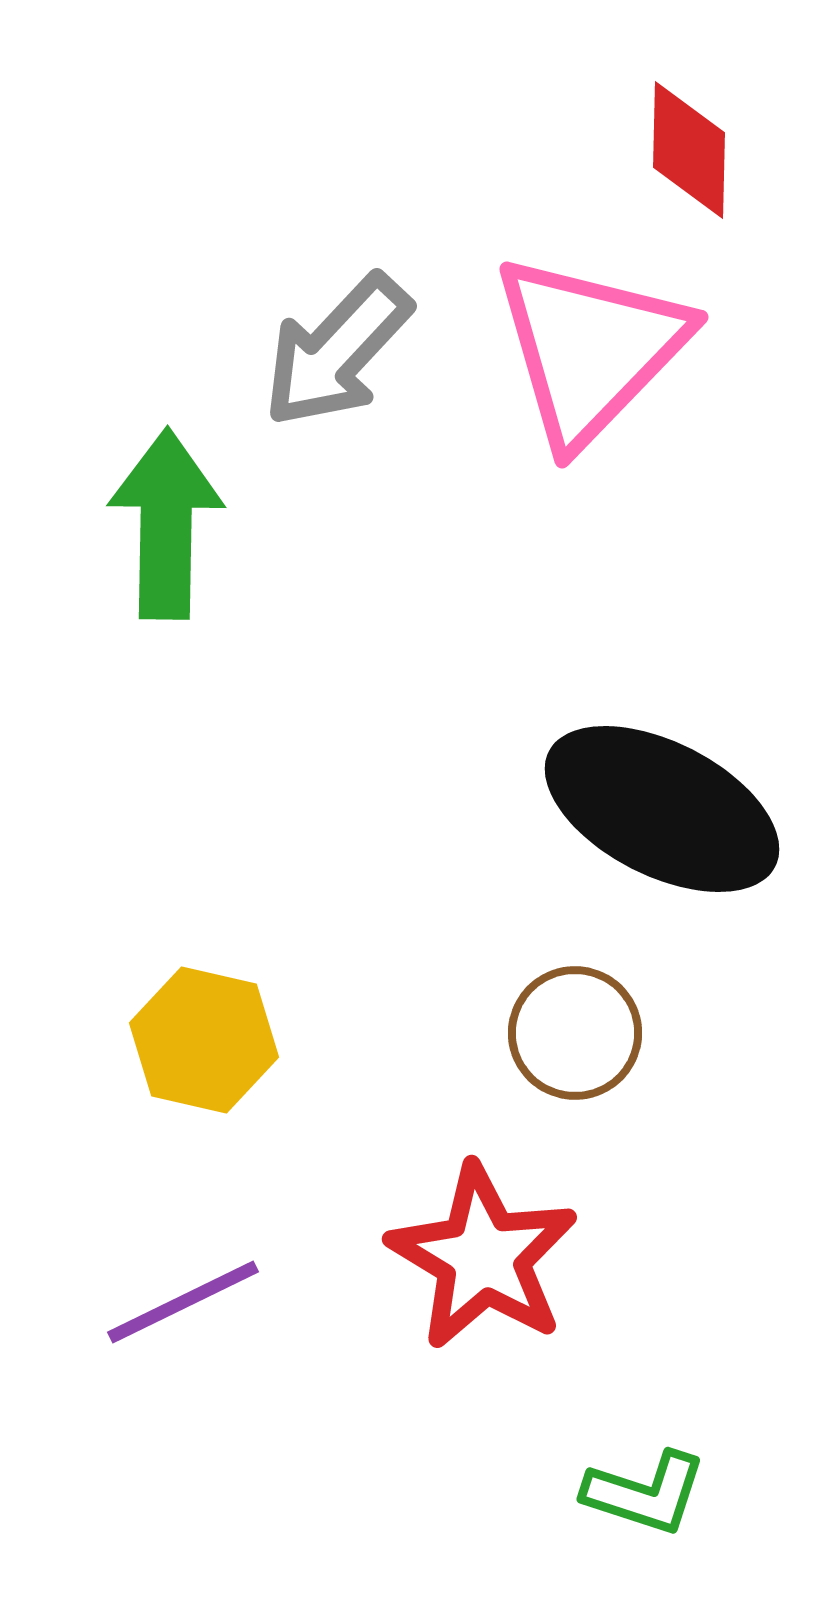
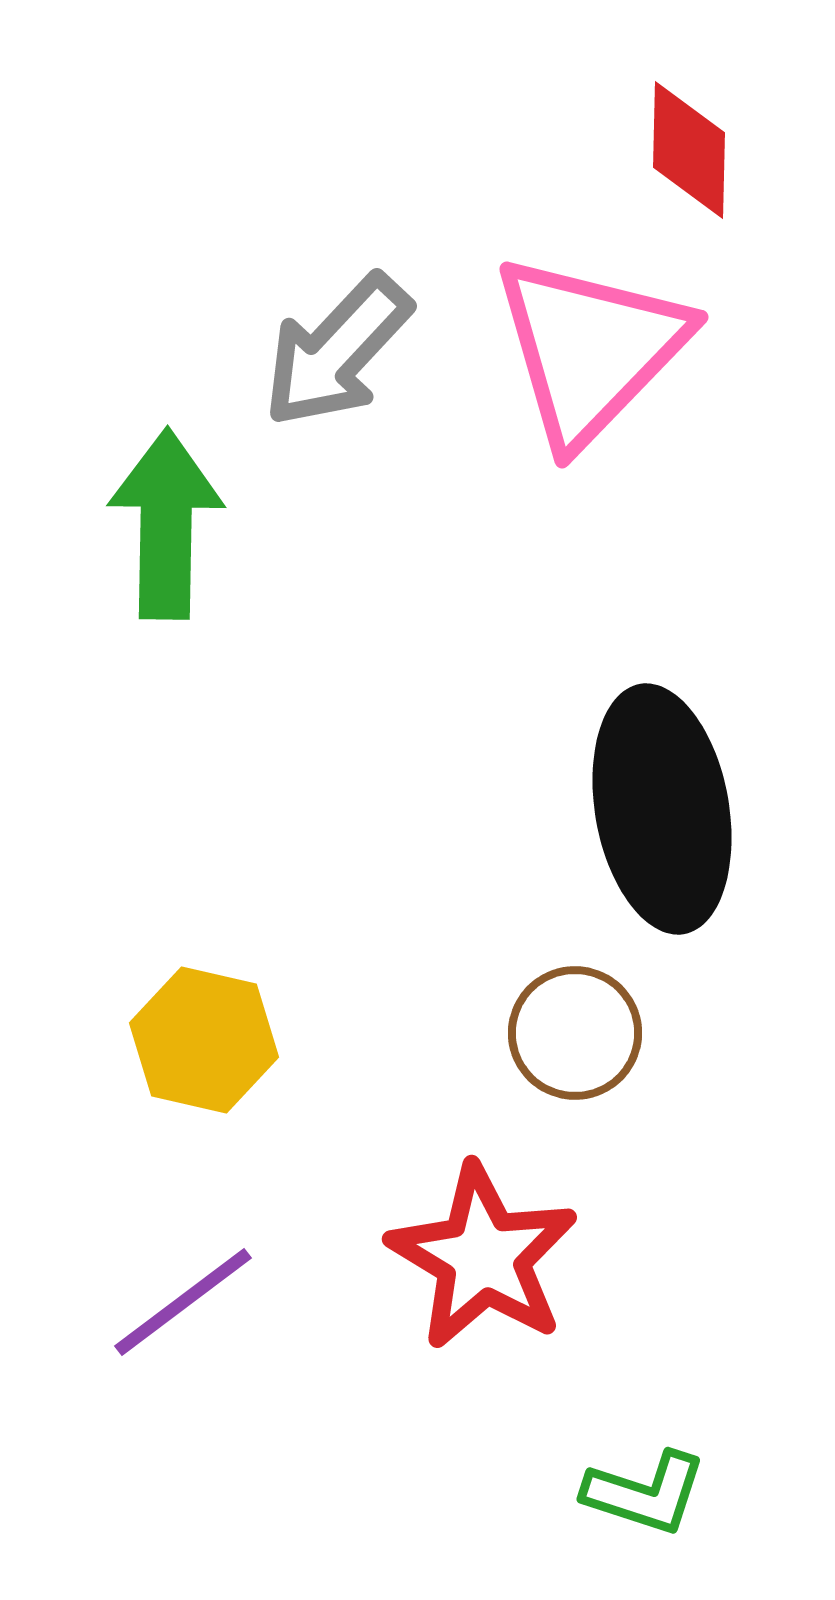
black ellipse: rotated 53 degrees clockwise
purple line: rotated 11 degrees counterclockwise
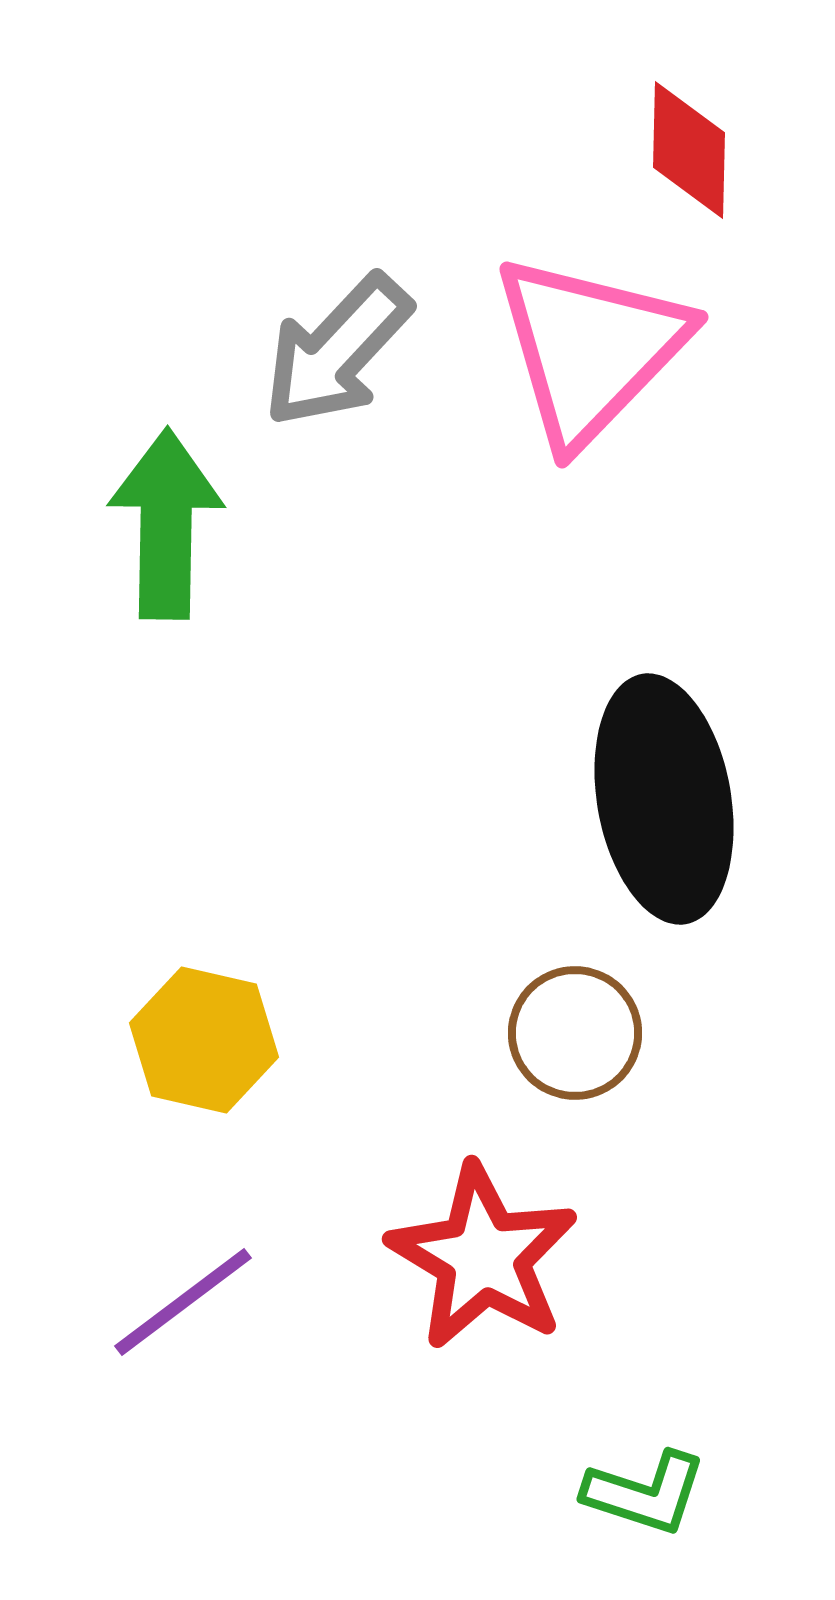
black ellipse: moved 2 px right, 10 px up
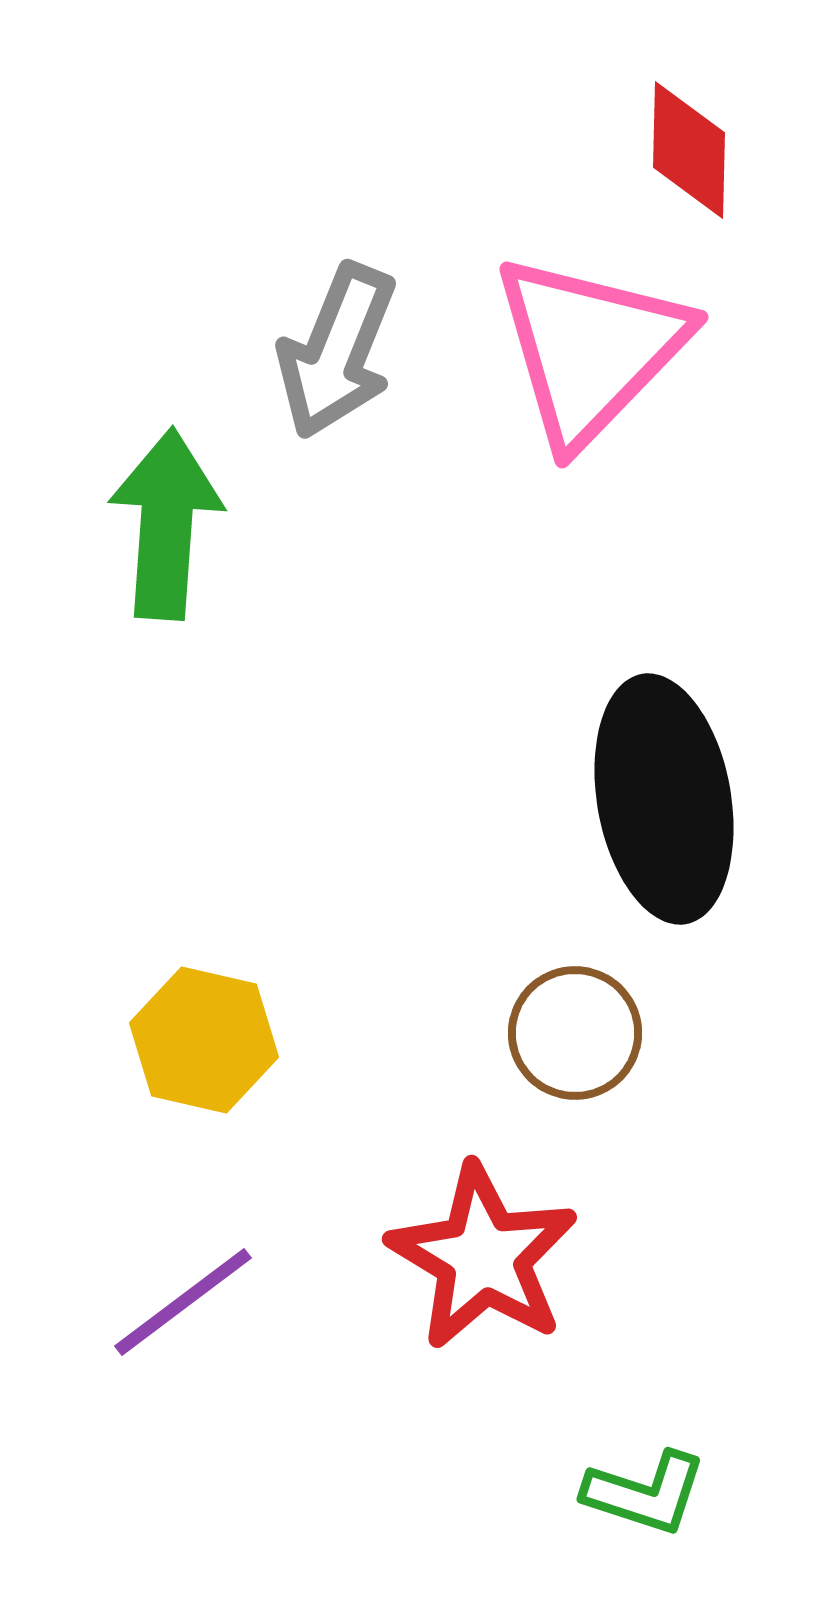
gray arrow: rotated 21 degrees counterclockwise
green arrow: rotated 3 degrees clockwise
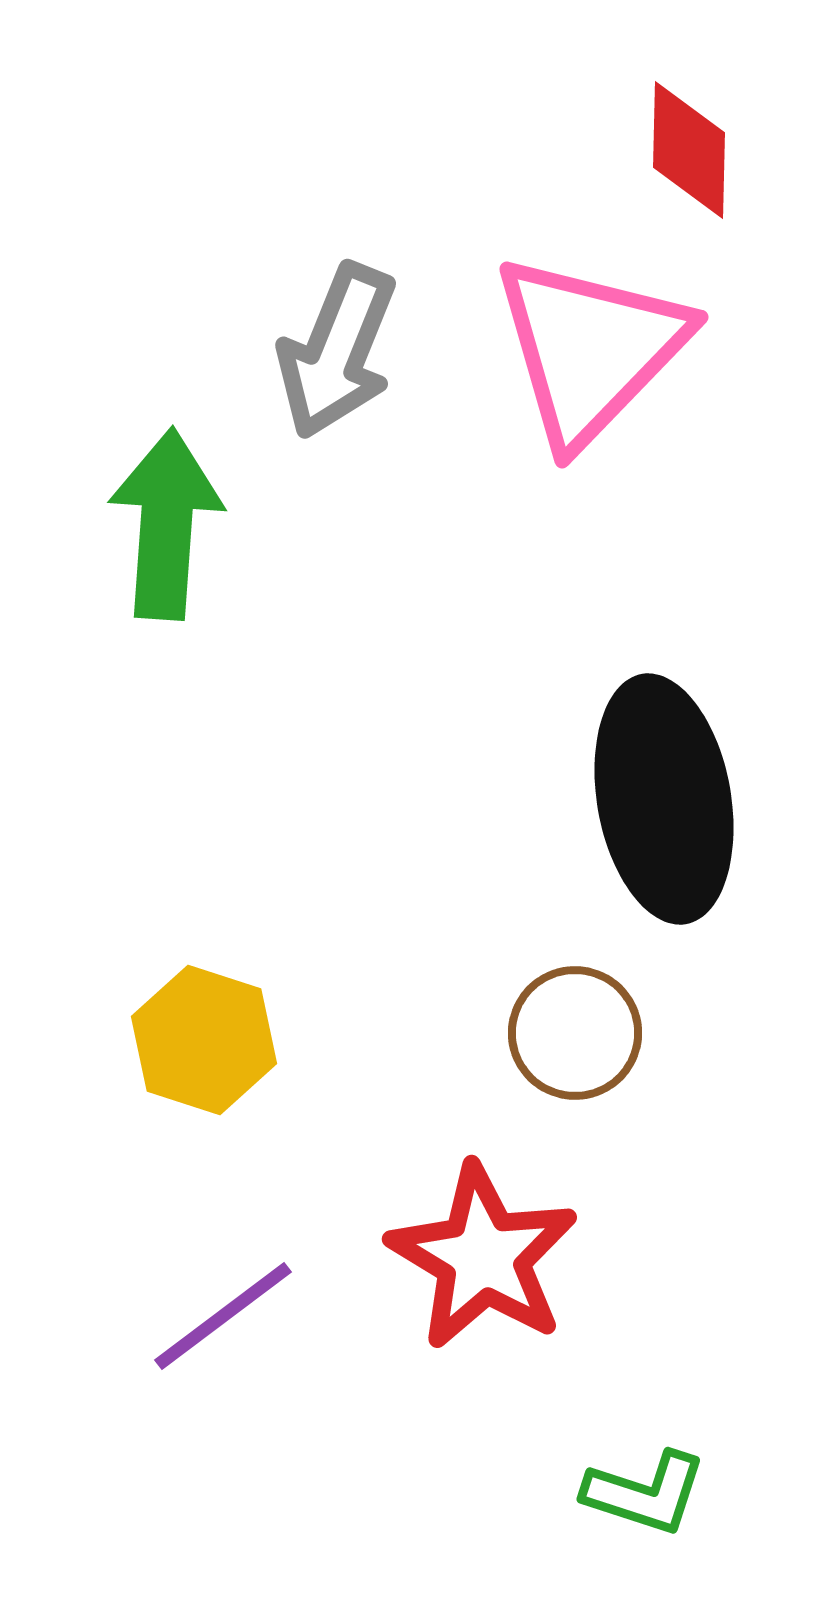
yellow hexagon: rotated 5 degrees clockwise
purple line: moved 40 px right, 14 px down
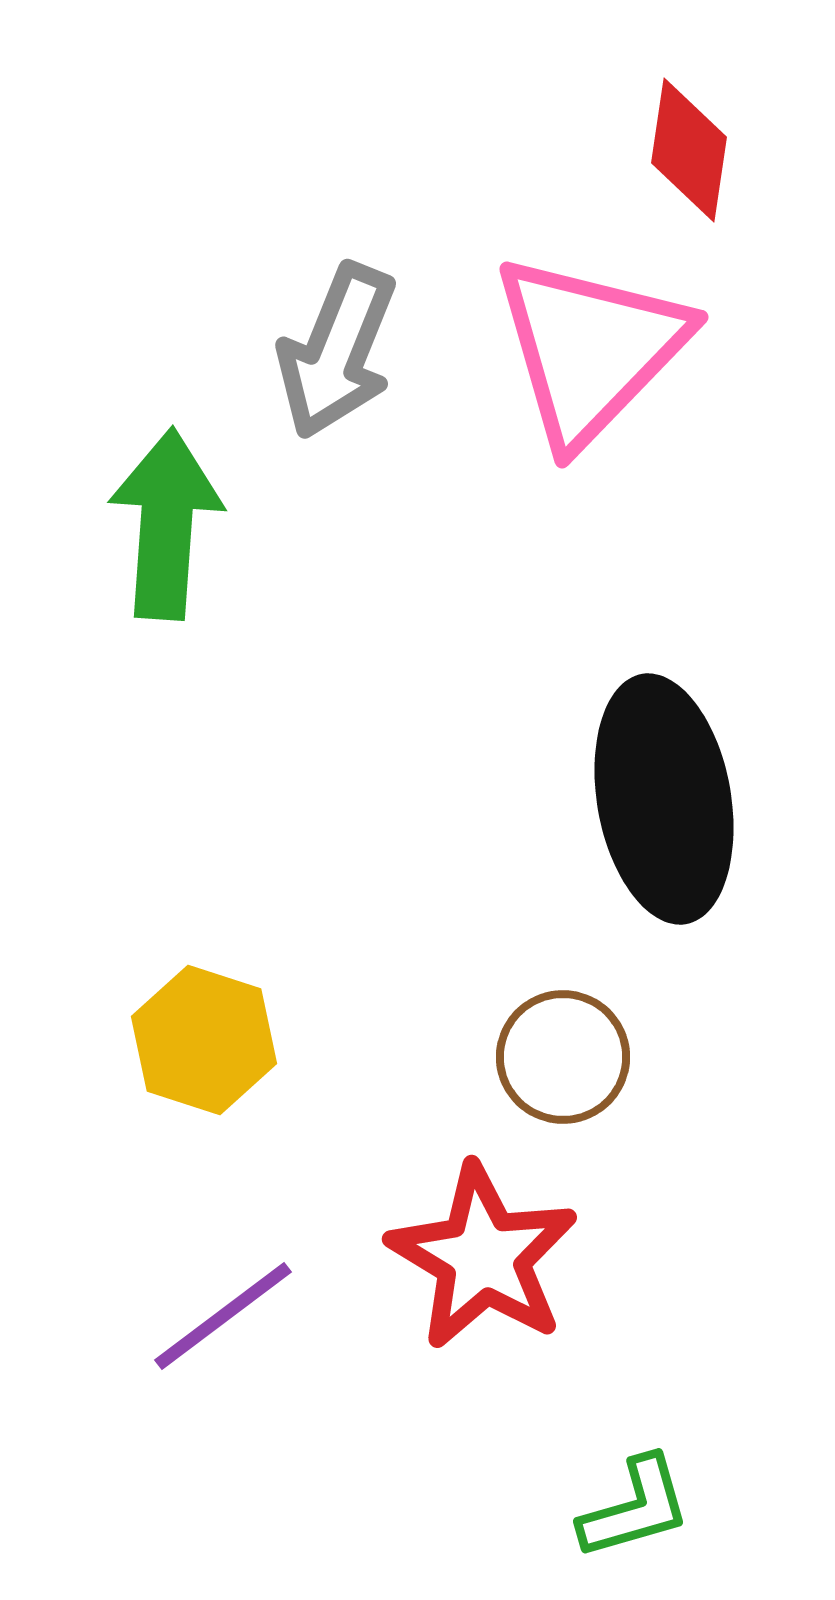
red diamond: rotated 7 degrees clockwise
brown circle: moved 12 px left, 24 px down
green L-shape: moved 10 px left, 15 px down; rotated 34 degrees counterclockwise
